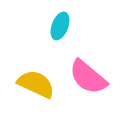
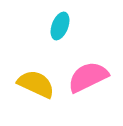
pink semicircle: rotated 114 degrees clockwise
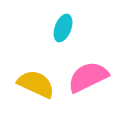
cyan ellipse: moved 3 px right, 2 px down
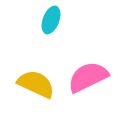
cyan ellipse: moved 12 px left, 8 px up
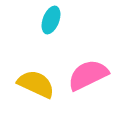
pink semicircle: moved 2 px up
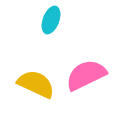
pink semicircle: moved 2 px left
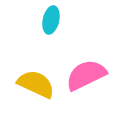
cyan ellipse: rotated 8 degrees counterclockwise
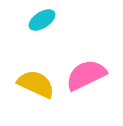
cyan ellipse: moved 9 px left; rotated 44 degrees clockwise
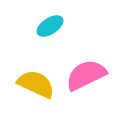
cyan ellipse: moved 8 px right, 6 px down
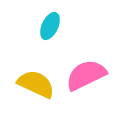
cyan ellipse: rotated 32 degrees counterclockwise
